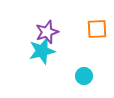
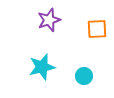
purple star: moved 2 px right, 12 px up
cyan star: moved 16 px down
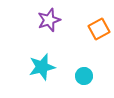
orange square: moved 2 px right; rotated 25 degrees counterclockwise
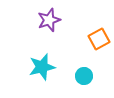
orange square: moved 10 px down
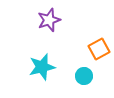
orange square: moved 10 px down
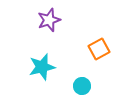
cyan circle: moved 2 px left, 10 px down
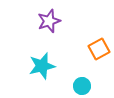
purple star: moved 1 px down
cyan star: moved 1 px up
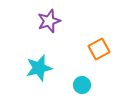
cyan star: moved 3 px left, 2 px down
cyan circle: moved 1 px up
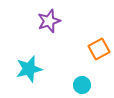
cyan star: moved 10 px left, 1 px down
